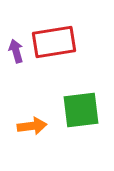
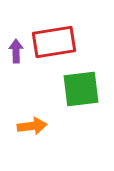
purple arrow: rotated 15 degrees clockwise
green square: moved 21 px up
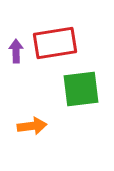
red rectangle: moved 1 px right, 1 px down
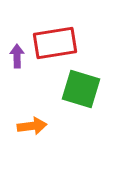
purple arrow: moved 1 px right, 5 px down
green square: rotated 24 degrees clockwise
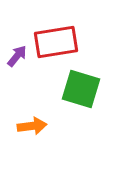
red rectangle: moved 1 px right, 1 px up
purple arrow: rotated 40 degrees clockwise
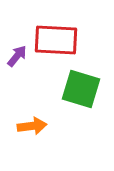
red rectangle: moved 2 px up; rotated 12 degrees clockwise
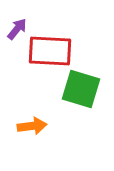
red rectangle: moved 6 px left, 11 px down
purple arrow: moved 27 px up
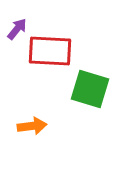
green square: moved 9 px right
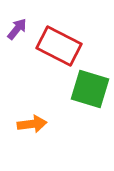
red rectangle: moved 9 px right, 5 px up; rotated 24 degrees clockwise
orange arrow: moved 2 px up
